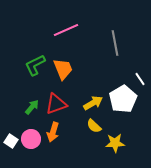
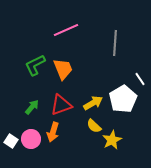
gray line: rotated 15 degrees clockwise
red triangle: moved 5 px right, 1 px down
yellow star: moved 3 px left, 3 px up; rotated 24 degrees counterclockwise
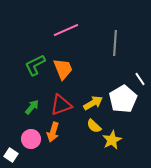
white square: moved 14 px down
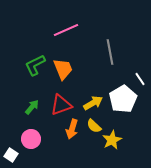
gray line: moved 5 px left, 9 px down; rotated 15 degrees counterclockwise
orange arrow: moved 19 px right, 3 px up
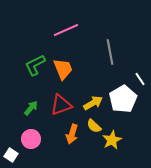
green arrow: moved 1 px left, 1 px down
orange arrow: moved 5 px down
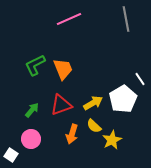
pink line: moved 3 px right, 11 px up
gray line: moved 16 px right, 33 px up
green arrow: moved 1 px right, 2 px down
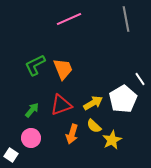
pink circle: moved 1 px up
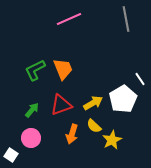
green L-shape: moved 5 px down
